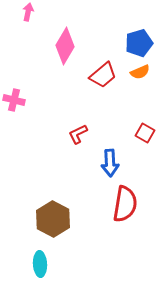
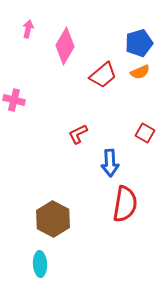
pink arrow: moved 17 px down
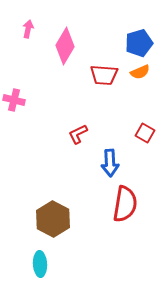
red trapezoid: moved 1 px right; rotated 44 degrees clockwise
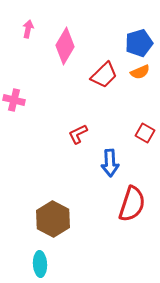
red trapezoid: rotated 48 degrees counterclockwise
red semicircle: moved 7 px right; rotated 9 degrees clockwise
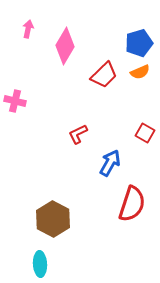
pink cross: moved 1 px right, 1 px down
blue arrow: rotated 148 degrees counterclockwise
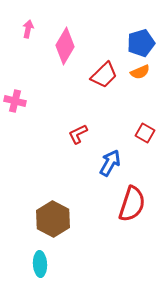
blue pentagon: moved 2 px right
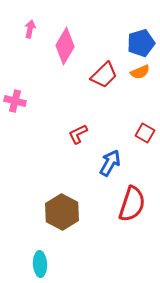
pink arrow: moved 2 px right
brown hexagon: moved 9 px right, 7 px up
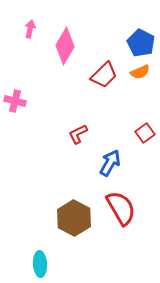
blue pentagon: rotated 28 degrees counterclockwise
red square: rotated 24 degrees clockwise
red semicircle: moved 11 px left, 4 px down; rotated 48 degrees counterclockwise
brown hexagon: moved 12 px right, 6 px down
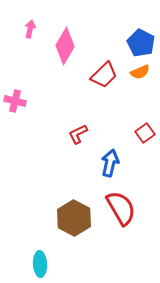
blue arrow: rotated 16 degrees counterclockwise
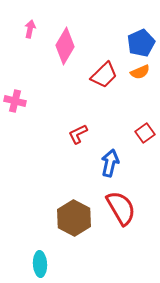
blue pentagon: rotated 20 degrees clockwise
